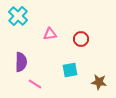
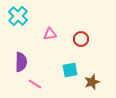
brown star: moved 7 px left; rotated 28 degrees counterclockwise
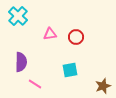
red circle: moved 5 px left, 2 px up
brown star: moved 11 px right, 4 px down
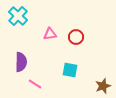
cyan square: rotated 21 degrees clockwise
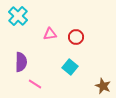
cyan square: moved 3 px up; rotated 28 degrees clockwise
brown star: rotated 28 degrees counterclockwise
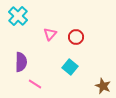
pink triangle: rotated 40 degrees counterclockwise
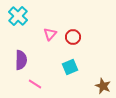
red circle: moved 3 px left
purple semicircle: moved 2 px up
cyan square: rotated 28 degrees clockwise
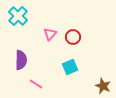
pink line: moved 1 px right
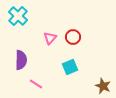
pink triangle: moved 4 px down
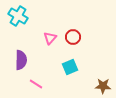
cyan cross: rotated 12 degrees counterclockwise
brown star: rotated 21 degrees counterclockwise
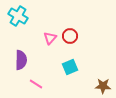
red circle: moved 3 px left, 1 px up
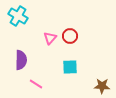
cyan square: rotated 21 degrees clockwise
brown star: moved 1 px left
